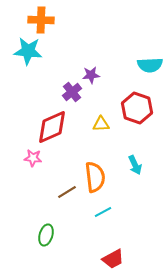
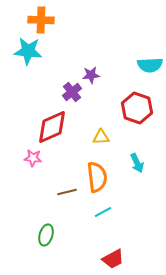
yellow triangle: moved 13 px down
cyan arrow: moved 2 px right, 2 px up
orange semicircle: moved 2 px right
brown line: rotated 18 degrees clockwise
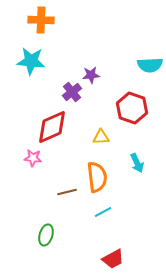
cyan star: moved 3 px right, 10 px down
red hexagon: moved 5 px left
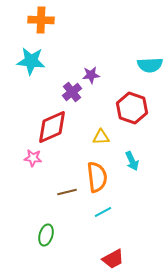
cyan arrow: moved 5 px left, 2 px up
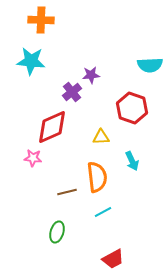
green ellipse: moved 11 px right, 3 px up
